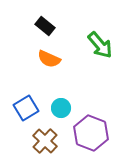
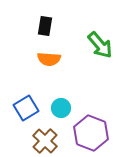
black rectangle: rotated 60 degrees clockwise
orange semicircle: rotated 20 degrees counterclockwise
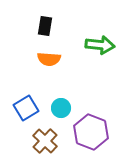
green arrow: rotated 44 degrees counterclockwise
purple hexagon: moved 1 px up
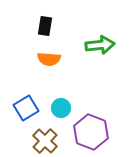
green arrow: rotated 12 degrees counterclockwise
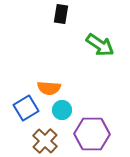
black rectangle: moved 16 px right, 12 px up
green arrow: rotated 40 degrees clockwise
orange semicircle: moved 29 px down
cyan circle: moved 1 px right, 2 px down
purple hexagon: moved 1 px right, 2 px down; rotated 20 degrees counterclockwise
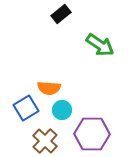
black rectangle: rotated 42 degrees clockwise
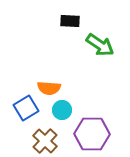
black rectangle: moved 9 px right, 7 px down; rotated 42 degrees clockwise
